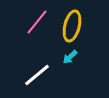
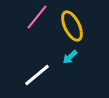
pink line: moved 5 px up
yellow ellipse: rotated 40 degrees counterclockwise
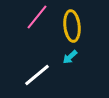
yellow ellipse: rotated 20 degrees clockwise
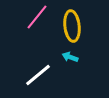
cyan arrow: rotated 63 degrees clockwise
white line: moved 1 px right
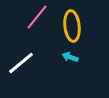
white line: moved 17 px left, 12 px up
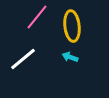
white line: moved 2 px right, 4 px up
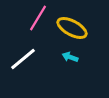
pink line: moved 1 px right, 1 px down; rotated 8 degrees counterclockwise
yellow ellipse: moved 2 px down; rotated 56 degrees counterclockwise
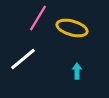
yellow ellipse: rotated 12 degrees counterclockwise
cyan arrow: moved 7 px right, 14 px down; rotated 70 degrees clockwise
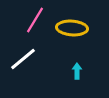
pink line: moved 3 px left, 2 px down
yellow ellipse: rotated 12 degrees counterclockwise
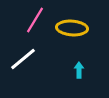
cyan arrow: moved 2 px right, 1 px up
